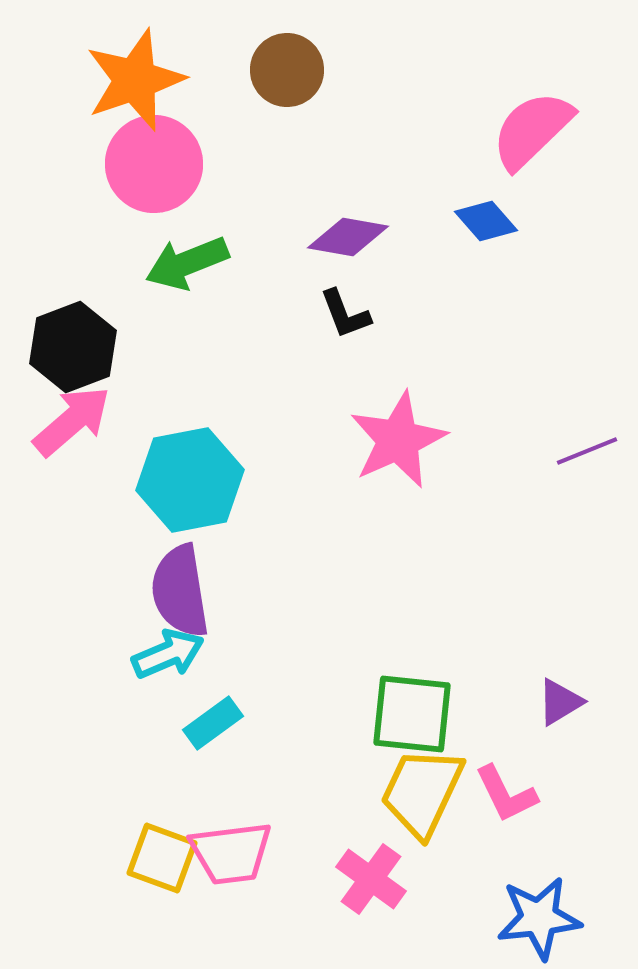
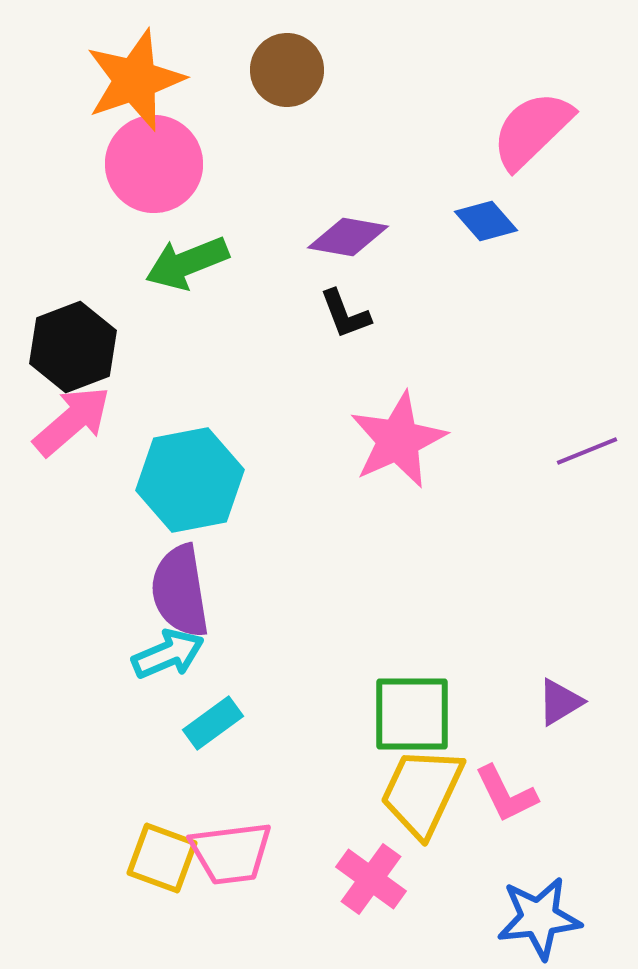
green square: rotated 6 degrees counterclockwise
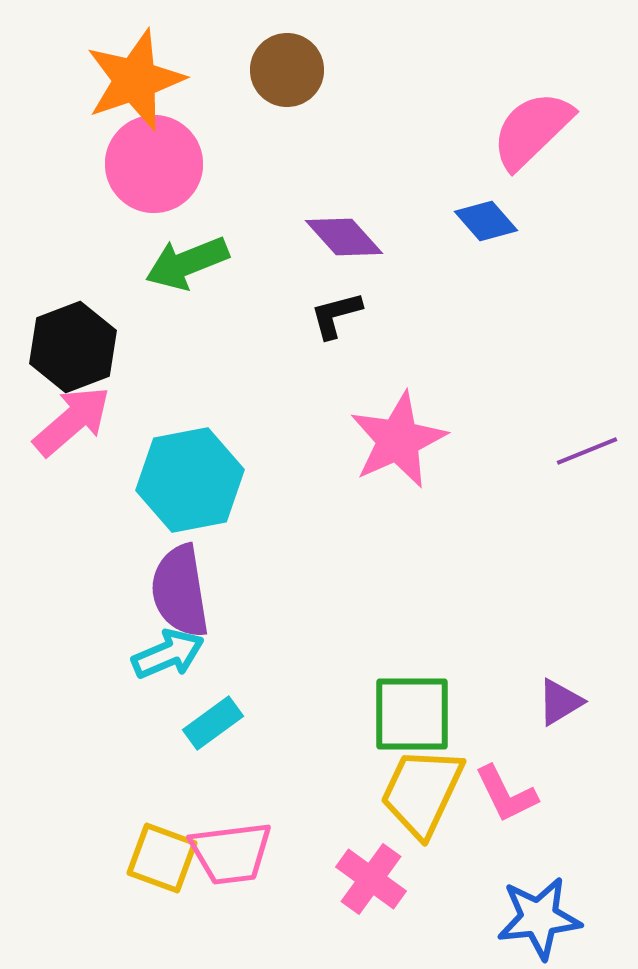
purple diamond: moved 4 px left; rotated 38 degrees clockwise
black L-shape: moved 9 px left, 1 px down; rotated 96 degrees clockwise
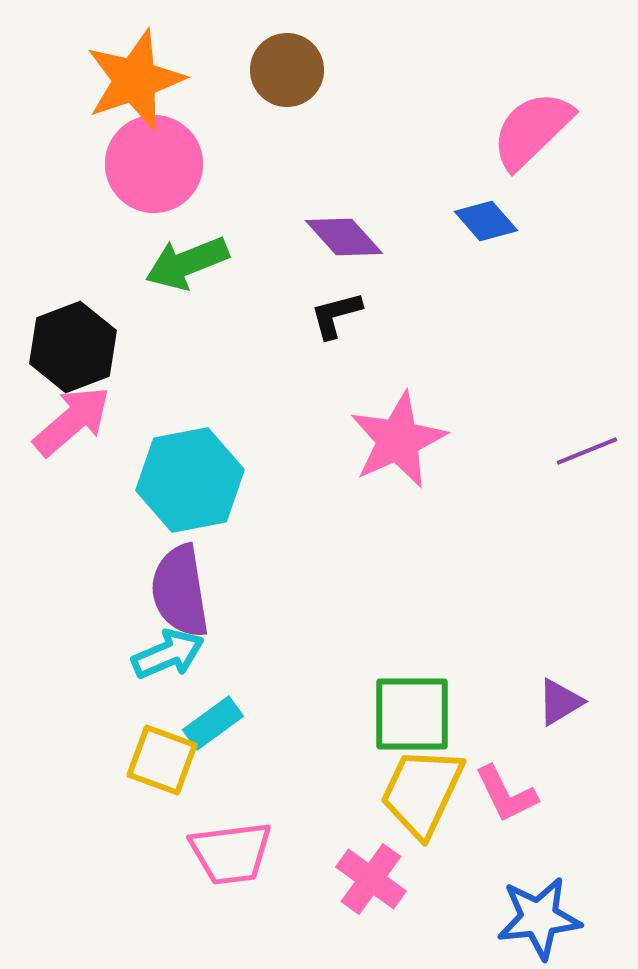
yellow square: moved 98 px up
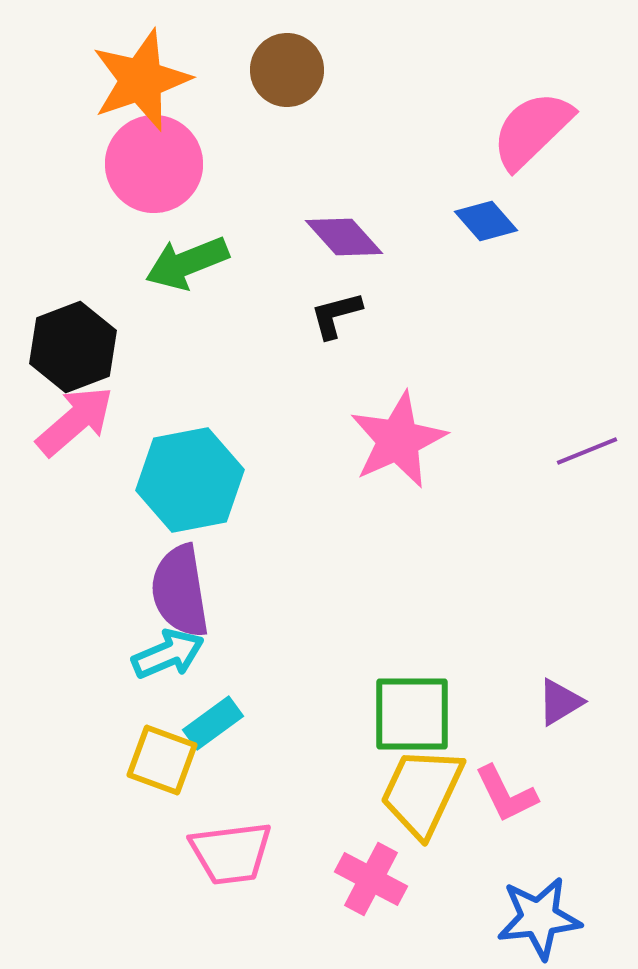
orange star: moved 6 px right
pink arrow: moved 3 px right
pink cross: rotated 8 degrees counterclockwise
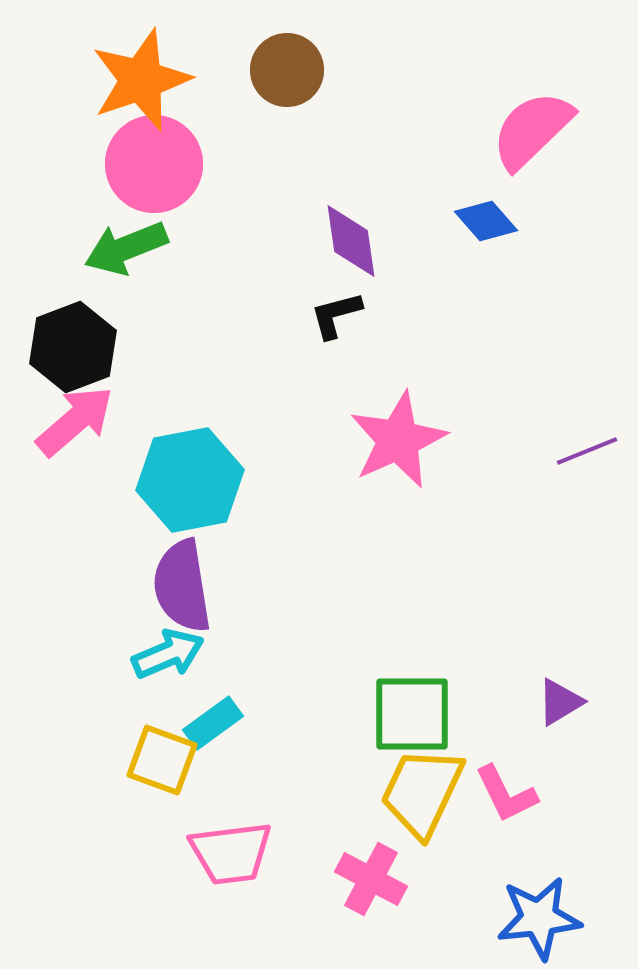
purple diamond: moved 7 px right, 4 px down; rotated 34 degrees clockwise
green arrow: moved 61 px left, 15 px up
purple semicircle: moved 2 px right, 5 px up
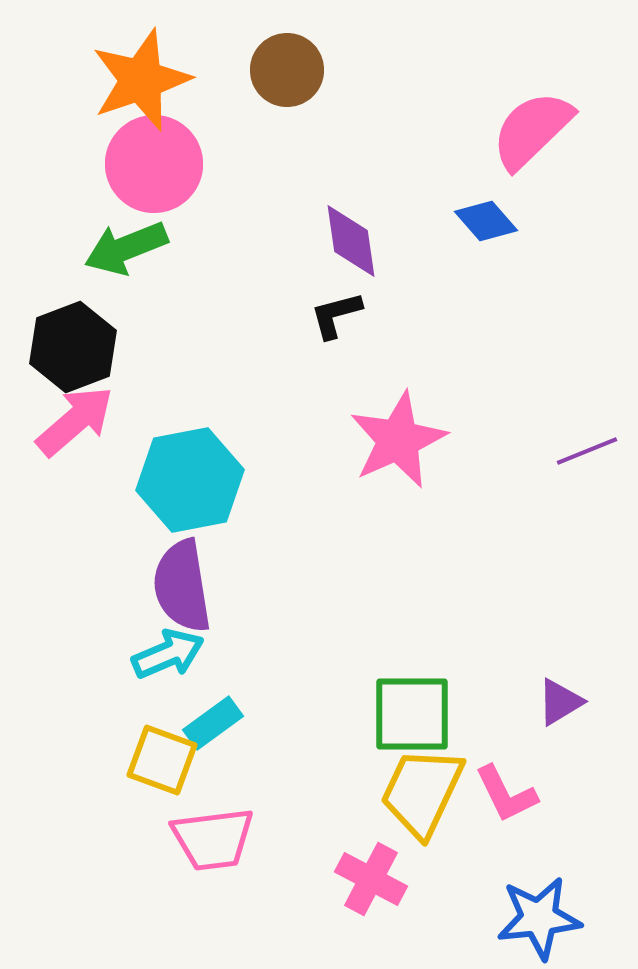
pink trapezoid: moved 18 px left, 14 px up
